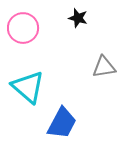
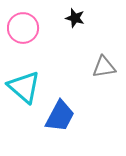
black star: moved 3 px left
cyan triangle: moved 4 px left
blue trapezoid: moved 2 px left, 7 px up
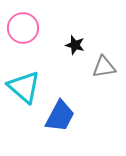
black star: moved 27 px down
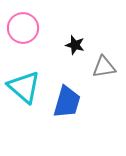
blue trapezoid: moved 7 px right, 14 px up; rotated 12 degrees counterclockwise
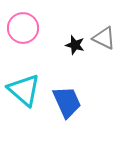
gray triangle: moved 29 px up; rotated 35 degrees clockwise
cyan triangle: moved 3 px down
blue trapezoid: rotated 40 degrees counterclockwise
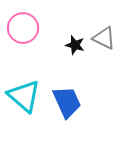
cyan triangle: moved 6 px down
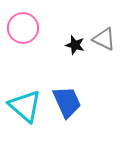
gray triangle: moved 1 px down
cyan triangle: moved 1 px right, 10 px down
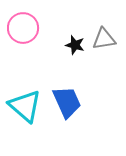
gray triangle: rotated 35 degrees counterclockwise
